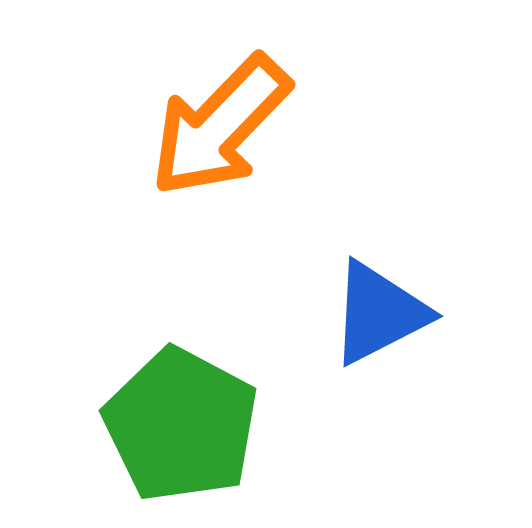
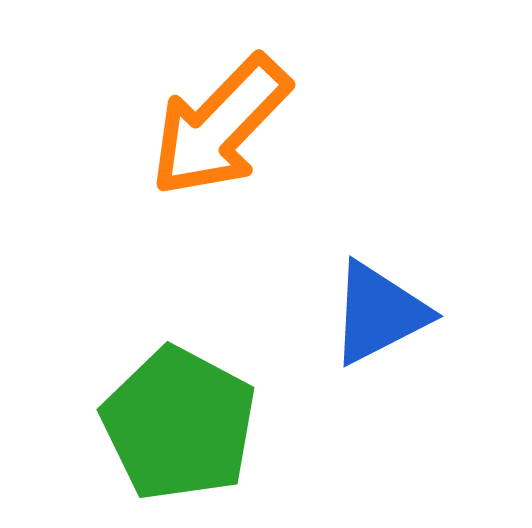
green pentagon: moved 2 px left, 1 px up
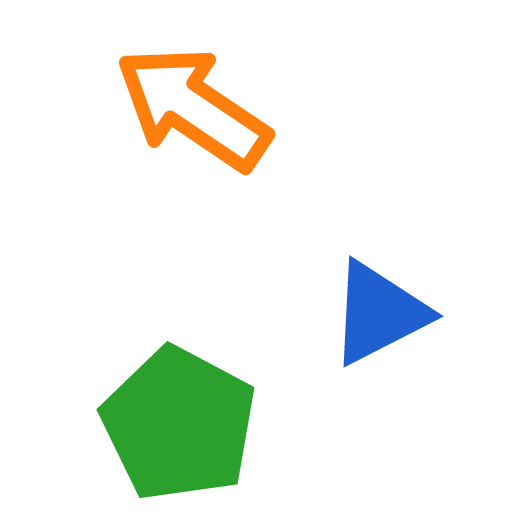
orange arrow: moved 27 px left, 18 px up; rotated 80 degrees clockwise
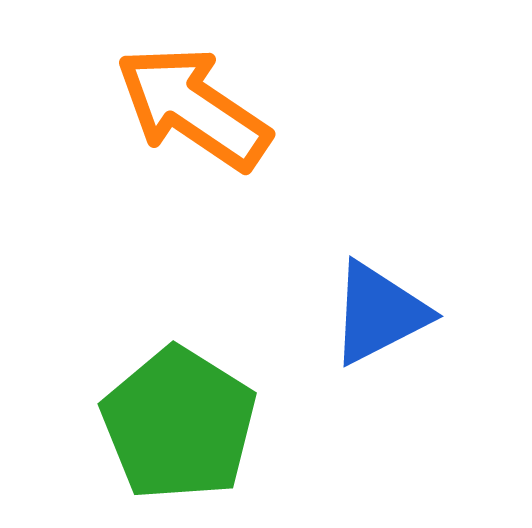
green pentagon: rotated 4 degrees clockwise
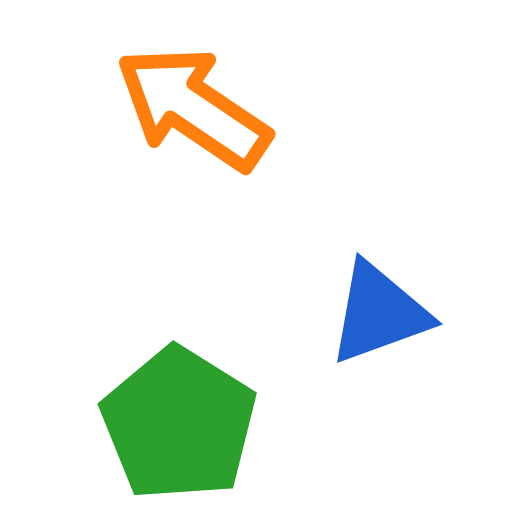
blue triangle: rotated 7 degrees clockwise
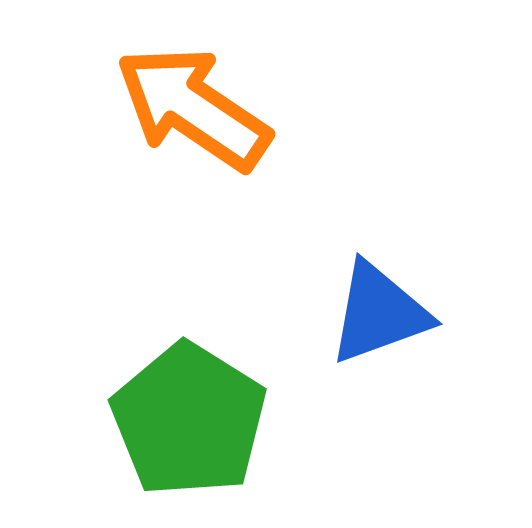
green pentagon: moved 10 px right, 4 px up
